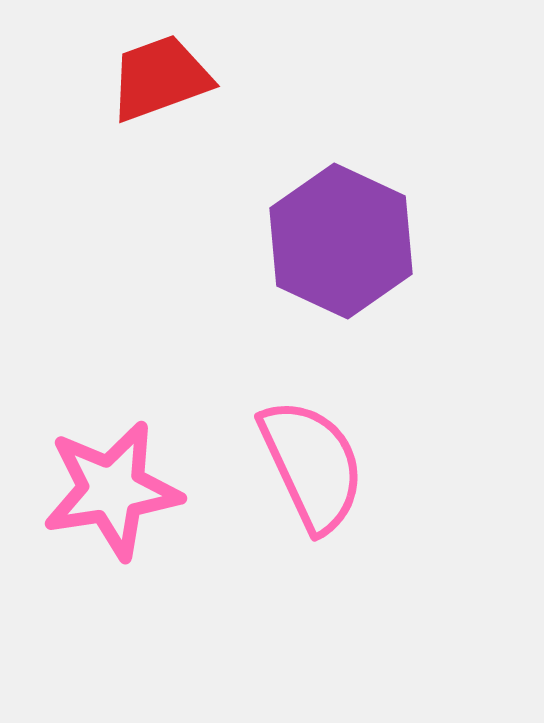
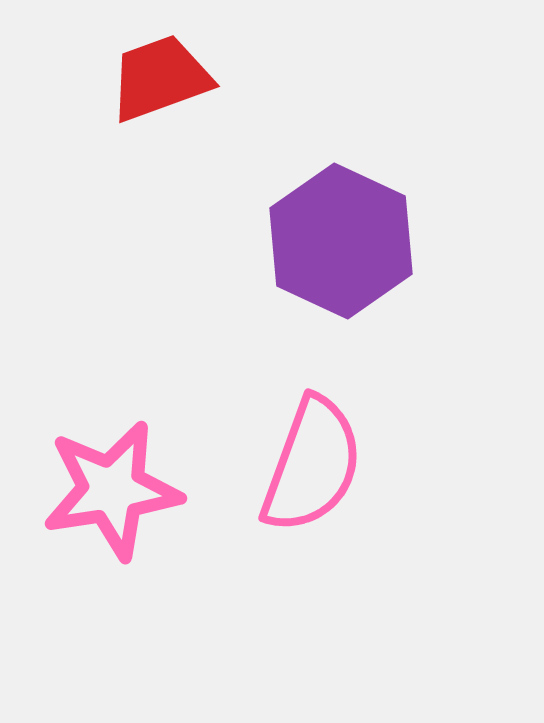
pink semicircle: rotated 45 degrees clockwise
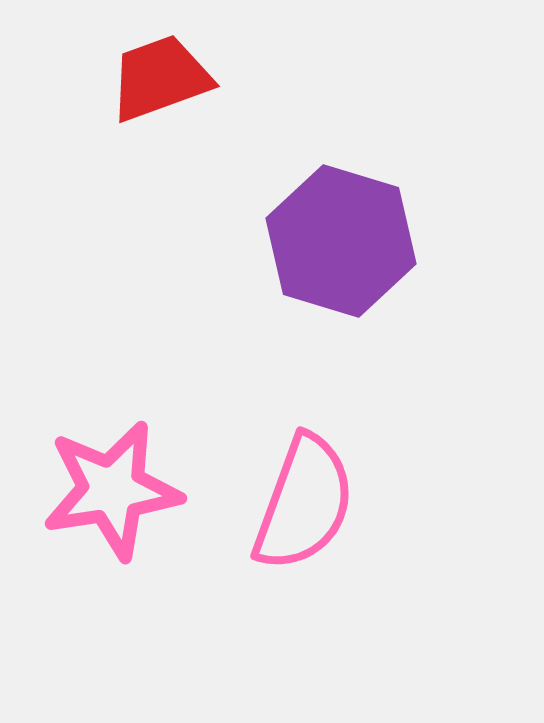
purple hexagon: rotated 8 degrees counterclockwise
pink semicircle: moved 8 px left, 38 px down
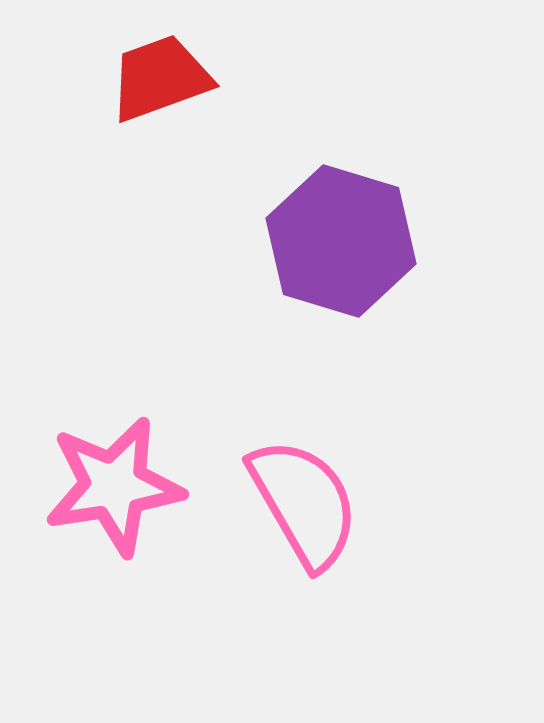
pink star: moved 2 px right, 4 px up
pink semicircle: rotated 50 degrees counterclockwise
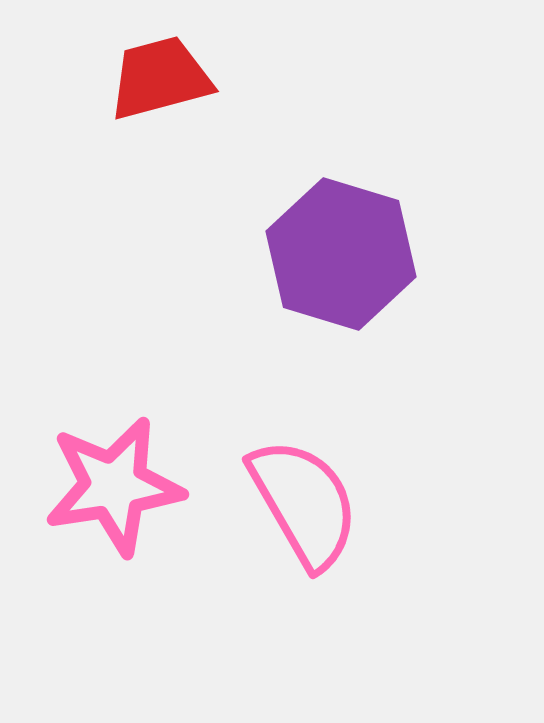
red trapezoid: rotated 5 degrees clockwise
purple hexagon: moved 13 px down
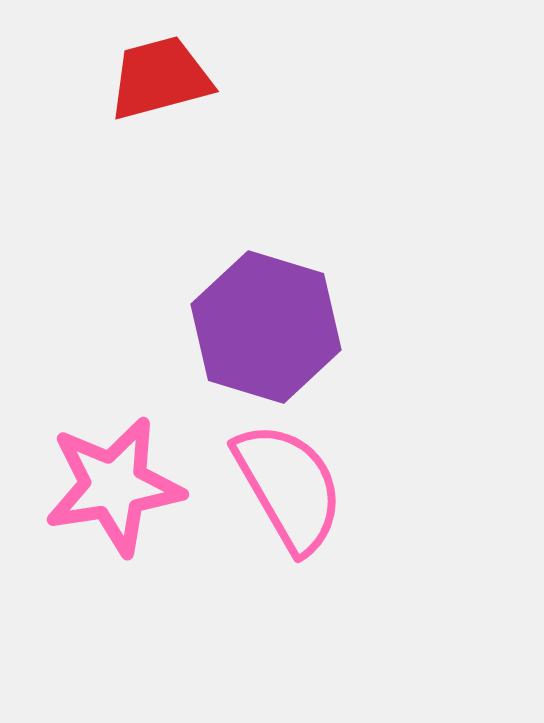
purple hexagon: moved 75 px left, 73 px down
pink semicircle: moved 15 px left, 16 px up
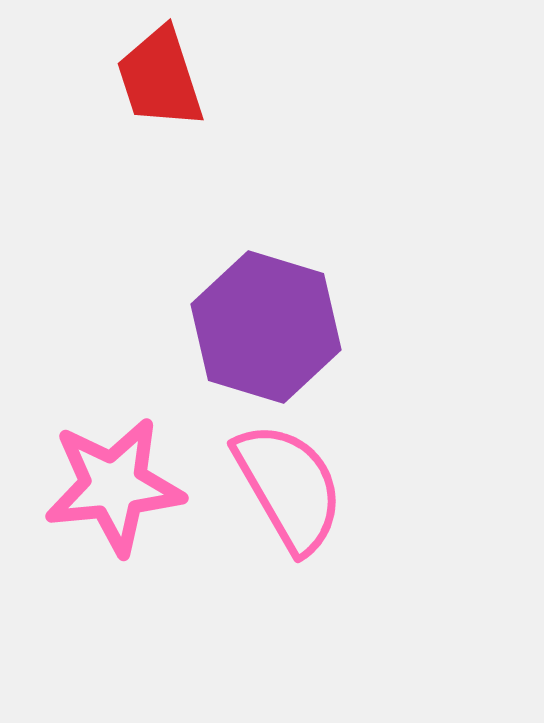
red trapezoid: rotated 93 degrees counterclockwise
pink star: rotated 3 degrees clockwise
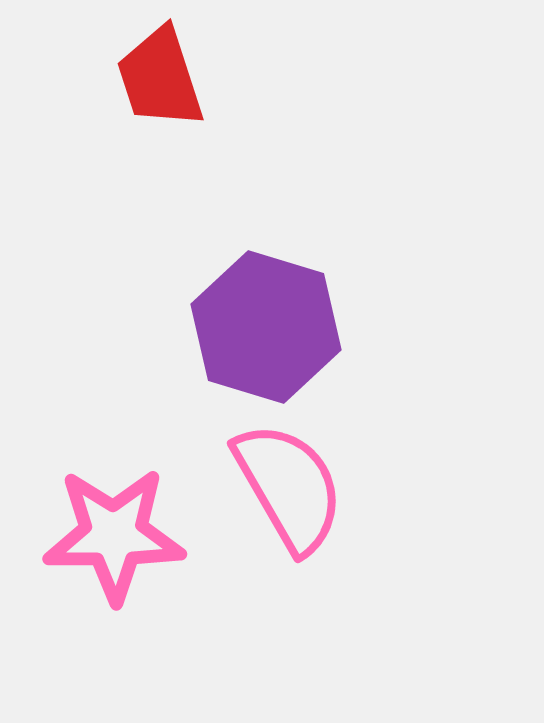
pink star: moved 49 px down; rotated 6 degrees clockwise
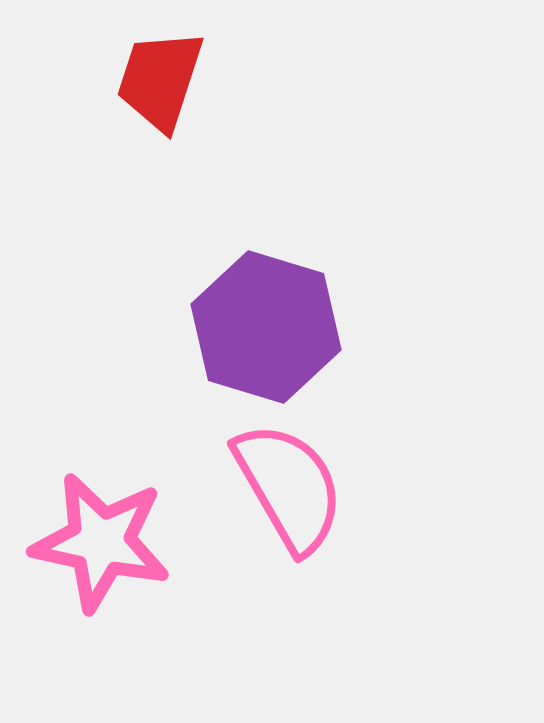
red trapezoid: moved 2 px down; rotated 36 degrees clockwise
pink star: moved 13 px left, 7 px down; rotated 12 degrees clockwise
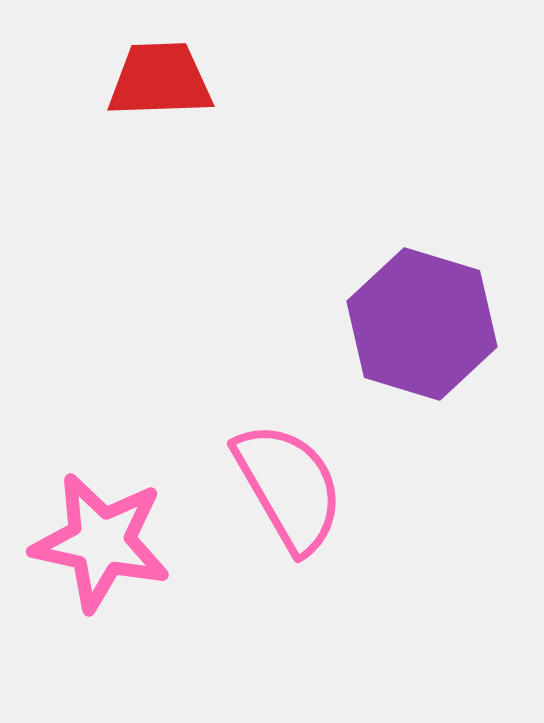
red trapezoid: rotated 70 degrees clockwise
purple hexagon: moved 156 px right, 3 px up
